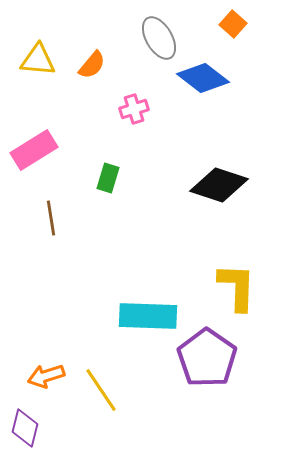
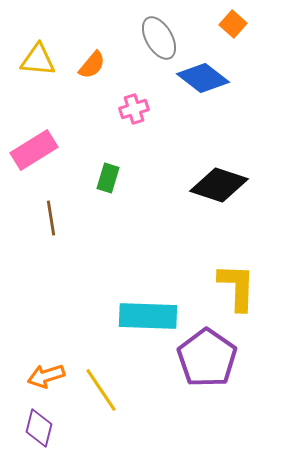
purple diamond: moved 14 px right
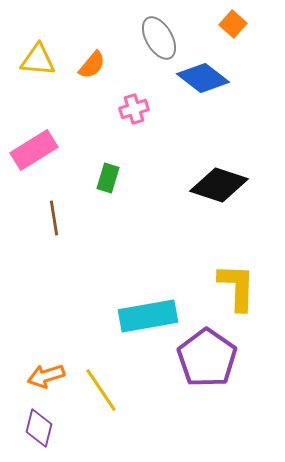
brown line: moved 3 px right
cyan rectangle: rotated 12 degrees counterclockwise
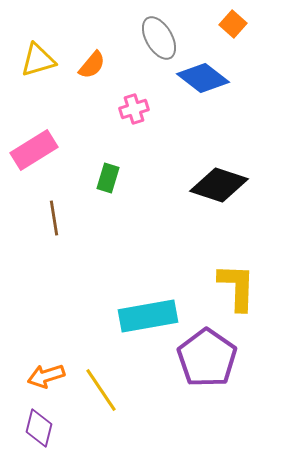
yellow triangle: rotated 21 degrees counterclockwise
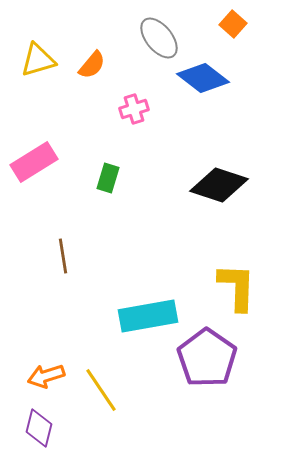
gray ellipse: rotated 9 degrees counterclockwise
pink rectangle: moved 12 px down
brown line: moved 9 px right, 38 px down
